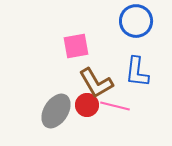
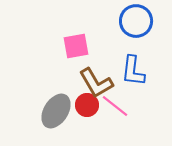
blue L-shape: moved 4 px left, 1 px up
pink line: rotated 24 degrees clockwise
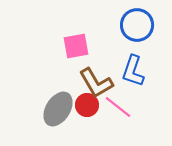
blue circle: moved 1 px right, 4 px down
blue L-shape: rotated 12 degrees clockwise
pink line: moved 3 px right, 1 px down
gray ellipse: moved 2 px right, 2 px up
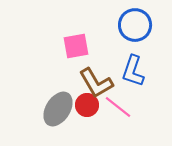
blue circle: moved 2 px left
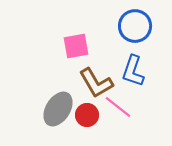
blue circle: moved 1 px down
red circle: moved 10 px down
